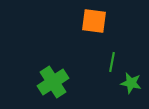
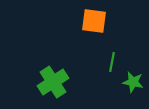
green star: moved 2 px right, 1 px up
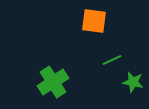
green line: moved 2 px up; rotated 54 degrees clockwise
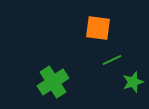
orange square: moved 4 px right, 7 px down
green star: rotated 30 degrees counterclockwise
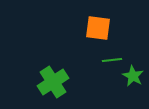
green line: rotated 18 degrees clockwise
green star: moved 6 px up; rotated 25 degrees counterclockwise
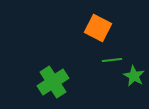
orange square: rotated 20 degrees clockwise
green star: moved 1 px right
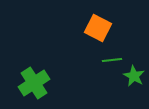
green cross: moved 19 px left, 1 px down
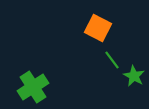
green line: rotated 60 degrees clockwise
green cross: moved 1 px left, 4 px down
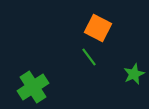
green line: moved 23 px left, 3 px up
green star: moved 2 px up; rotated 20 degrees clockwise
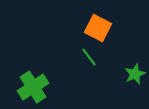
green star: moved 1 px right
